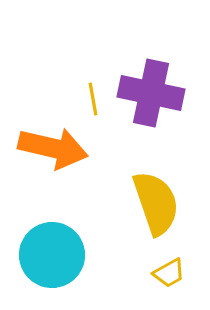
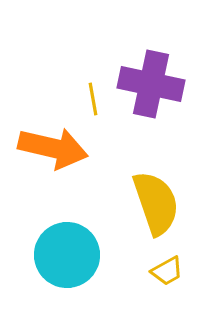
purple cross: moved 9 px up
cyan circle: moved 15 px right
yellow trapezoid: moved 2 px left, 2 px up
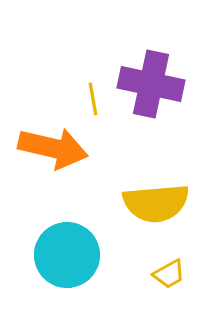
yellow semicircle: rotated 104 degrees clockwise
yellow trapezoid: moved 2 px right, 3 px down
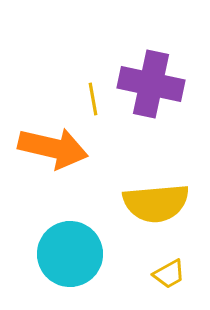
cyan circle: moved 3 px right, 1 px up
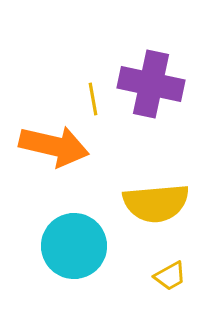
orange arrow: moved 1 px right, 2 px up
cyan circle: moved 4 px right, 8 px up
yellow trapezoid: moved 1 px right, 2 px down
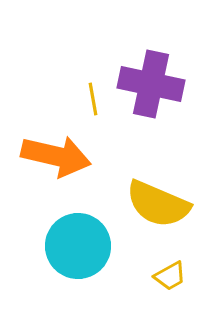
orange arrow: moved 2 px right, 10 px down
yellow semicircle: moved 2 px right, 1 px down; rotated 28 degrees clockwise
cyan circle: moved 4 px right
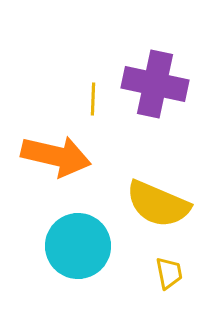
purple cross: moved 4 px right
yellow line: rotated 12 degrees clockwise
yellow trapezoid: moved 1 px left, 3 px up; rotated 72 degrees counterclockwise
